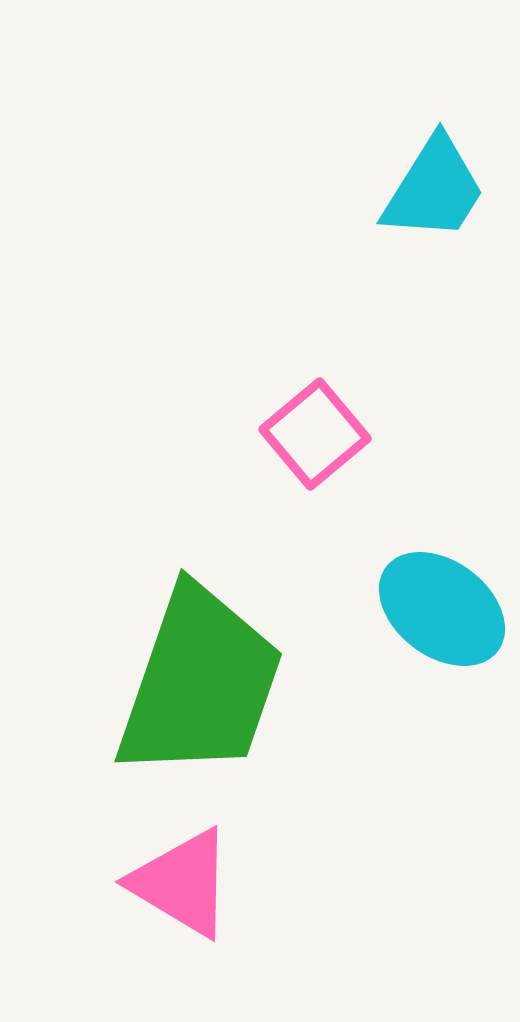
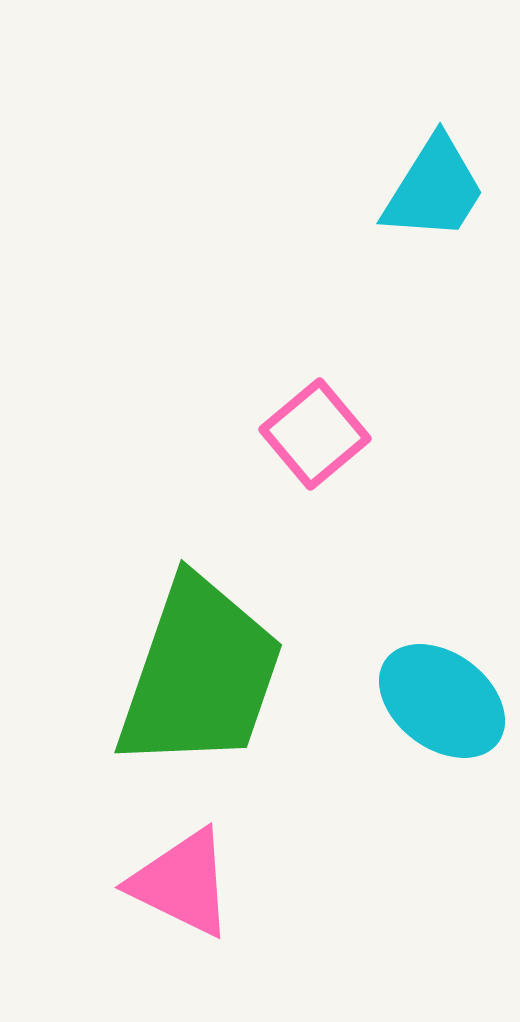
cyan ellipse: moved 92 px down
green trapezoid: moved 9 px up
pink triangle: rotated 5 degrees counterclockwise
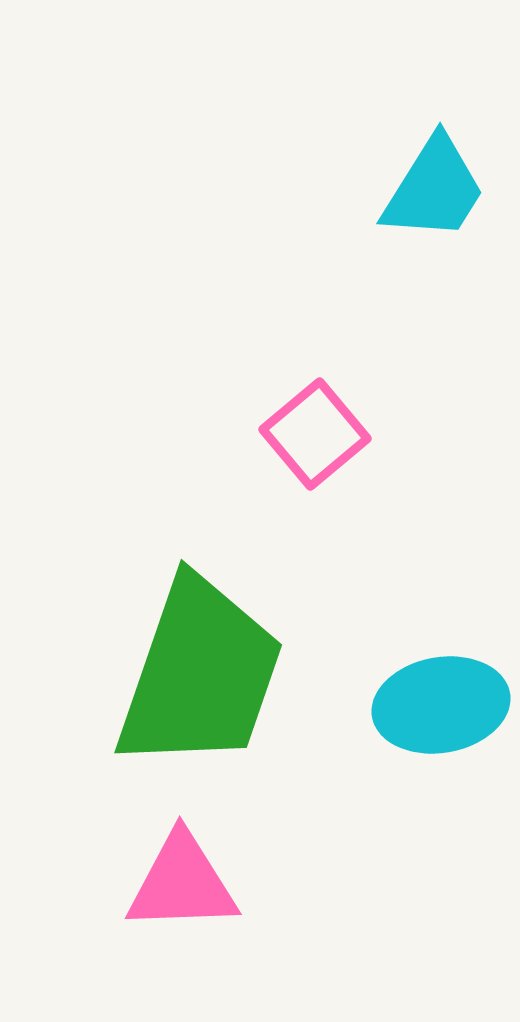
cyan ellipse: moved 1 px left, 4 px down; rotated 47 degrees counterclockwise
pink triangle: rotated 28 degrees counterclockwise
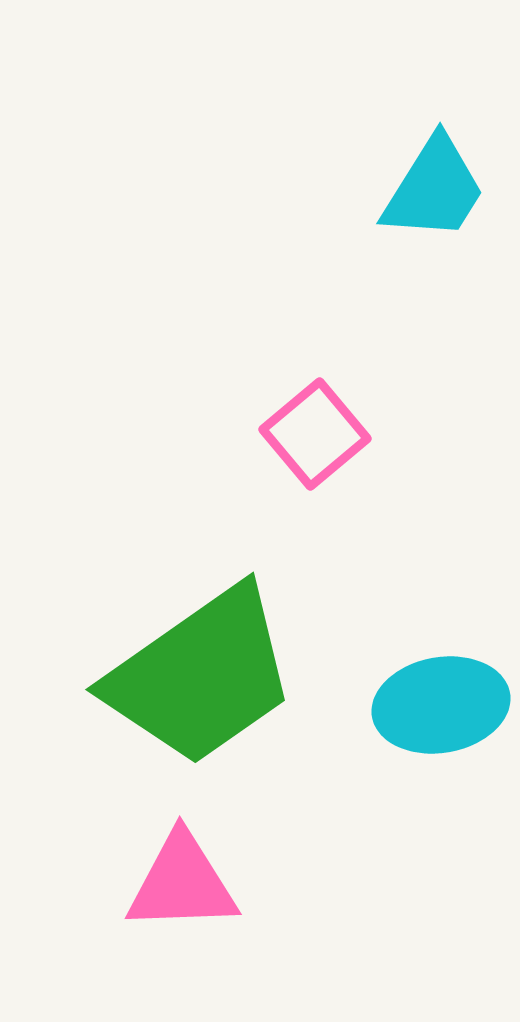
green trapezoid: moved 1 px right, 2 px down; rotated 36 degrees clockwise
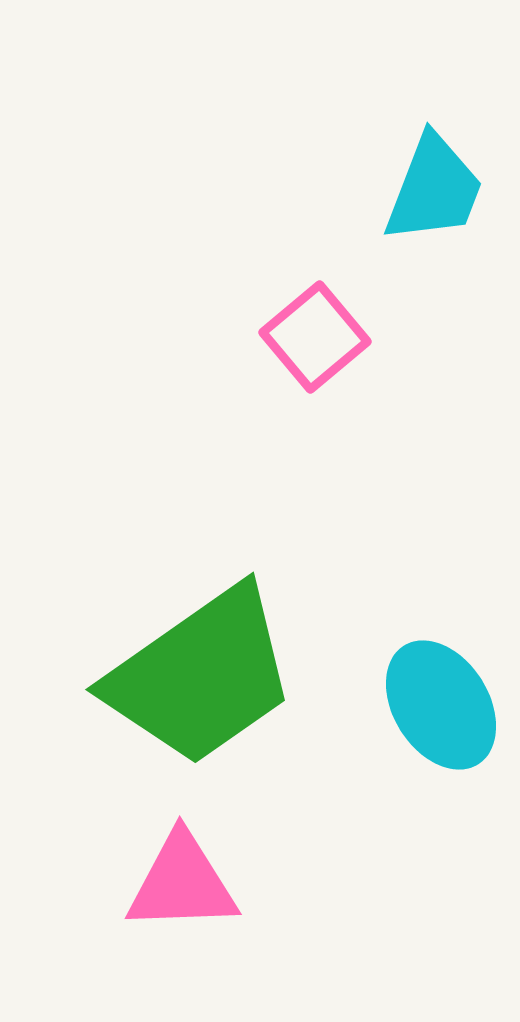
cyan trapezoid: rotated 11 degrees counterclockwise
pink square: moved 97 px up
cyan ellipse: rotated 68 degrees clockwise
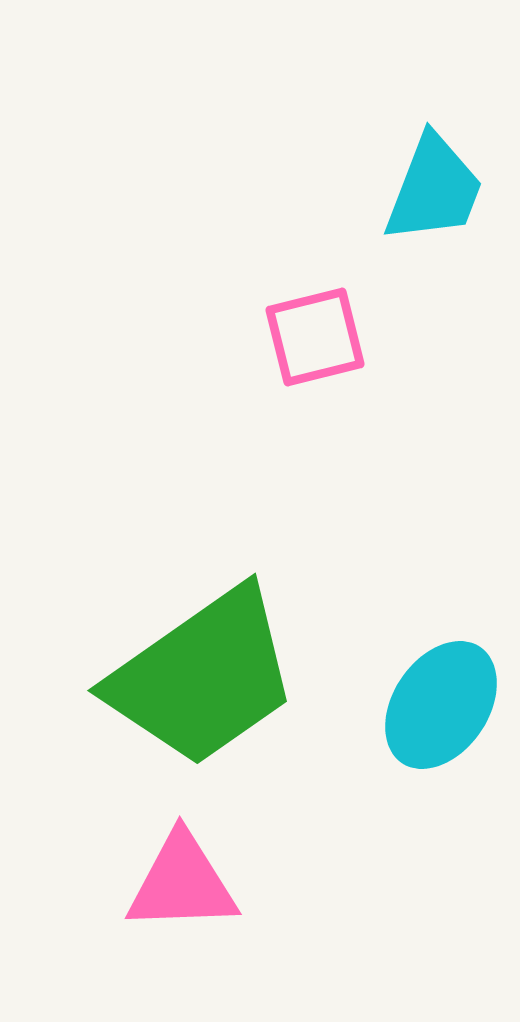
pink square: rotated 26 degrees clockwise
green trapezoid: moved 2 px right, 1 px down
cyan ellipse: rotated 66 degrees clockwise
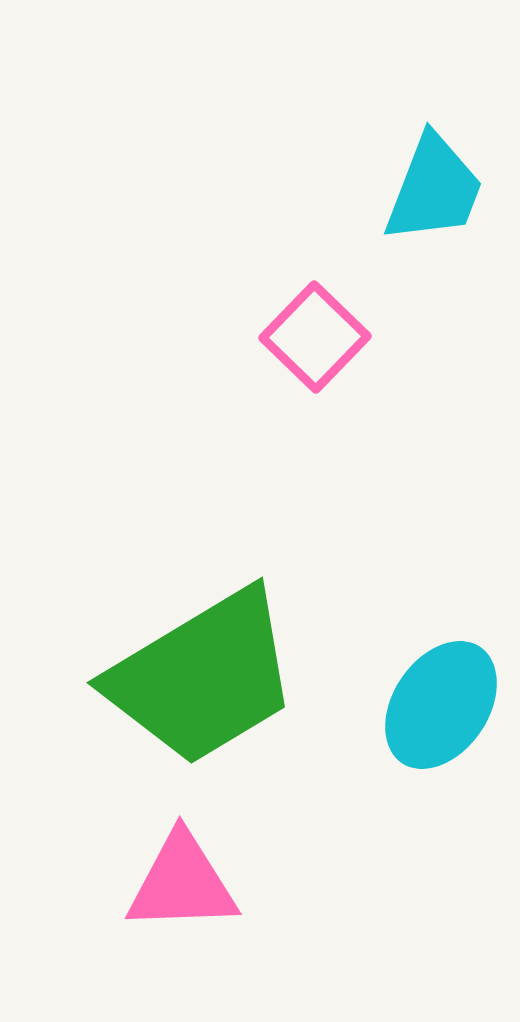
pink square: rotated 32 degrees counterclockwise
green trapezoid: rotated 4 degrees clockwise
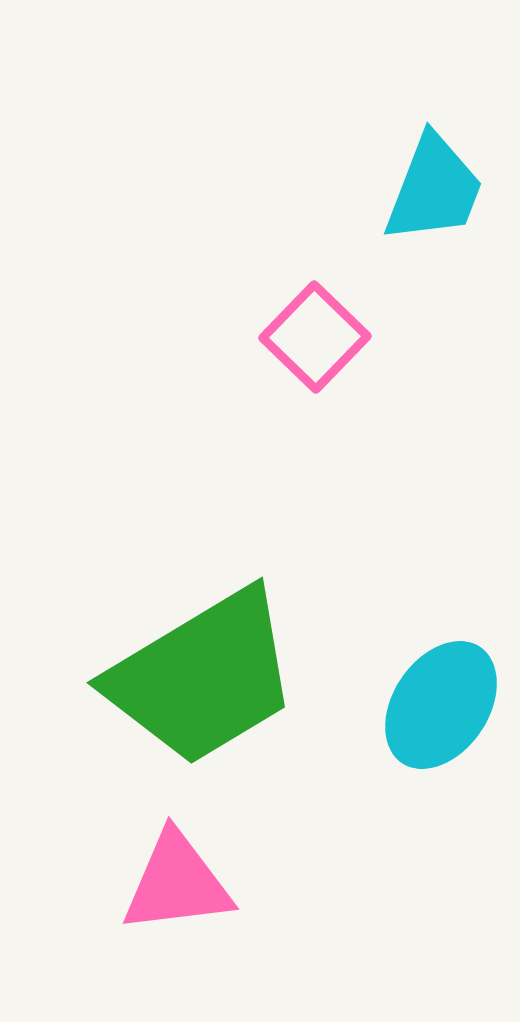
pink triangle: moved 5 px left; rotated 5 degrees counterclockwise
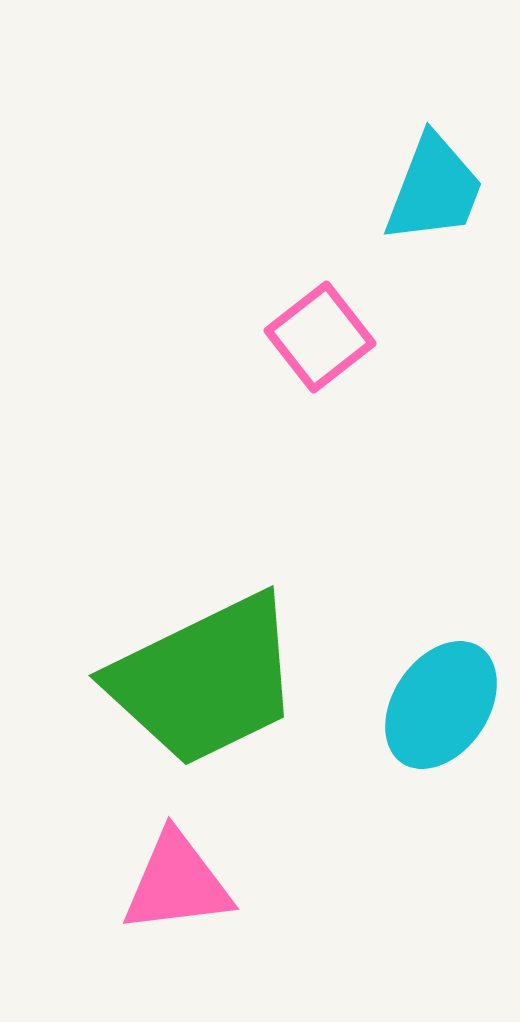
pink square: moved 5 px right; rotated 8 degrees clockwise
green trapezoid: moved 2 px right, 3 px down; rotated 5 degrees clockwise
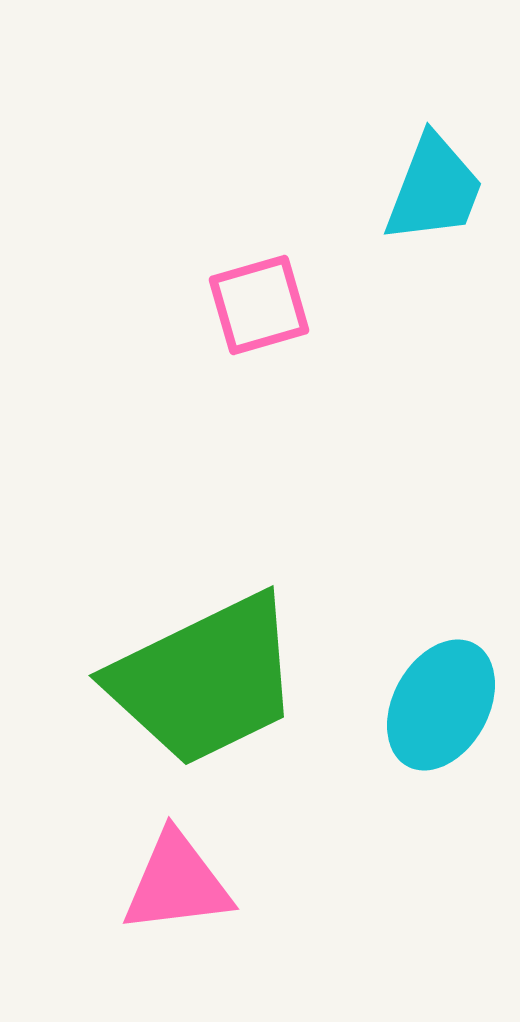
pink square: moved 61 px left, 32 px up; rotated 22 degrees clockwise
cyan ellipse: rotated 5 degrees counterclockwise
